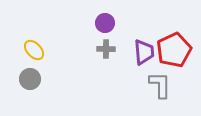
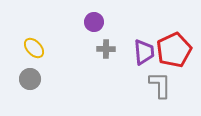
purple circle: moved 11 px left, 1 px up
yellow ellipse: moved 2 px up
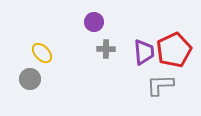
yellow ellipse: moved 8 px right, 5 px down
gray L-shape: rotated 92 degrees counterclockwise
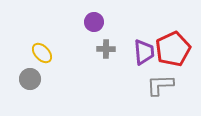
red pentagon: moved 1 px left, 1 px up
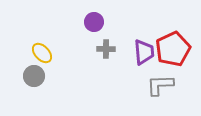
gray circle: moved 4 px right, 3 px up
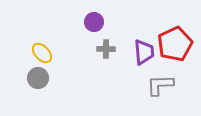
red pentagon: moved 2 px right, 5 px up
gray circle: moved 4 px right, 2 px down
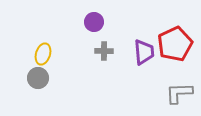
gray cross: moved 2 px left, 2 px down
yellow ellipse: moved 1 px right, 1 px down; rotated 60 degrees clockwise
gray L-shape: moved 19 px right, 8 px down
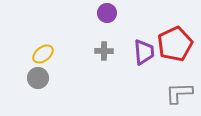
purple circle: moved 13 px right, 9 px up
yellow ellipse: rotated 35 degrees clockwise
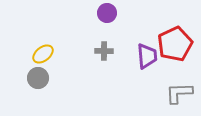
purple trapezoid: moved 3 px right, 4 px down
